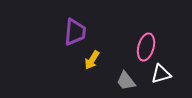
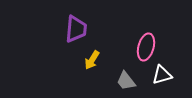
purple trapezoid: moved 1 px right, 3 px up
white triangle: moved 1 px right, 1 px down
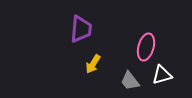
purple trapezoid: moved 5 px right
yellow arrow: moved 1 px right, 4 px down
gray trapezoid: moved 4 px right
